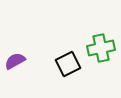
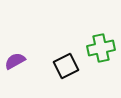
black square: moved 2 px left, 2 px down
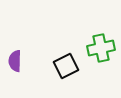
purple semicircle: rotated 60 degrees counterclockwise
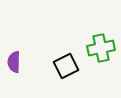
purple semicircle: moved 1 px left, 1 px down
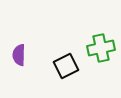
purple semicircle: moved 5 px right, 7 px up
